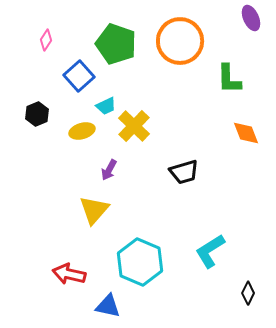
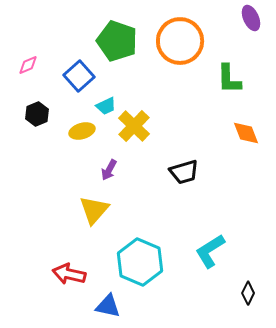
pink diamond: moved 18 px left, 25 px down; rotated 35 degrees clockwise
green pentagon: moved 1 px right, 3 px up
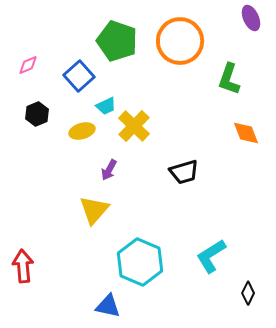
green L-shape: rotated 20 degrees clockwise
cyan L-shape: moved 1 px right, 5 px down
red arrow: moved 46 px left, 8 px up; rotated 72 degrees clockwise
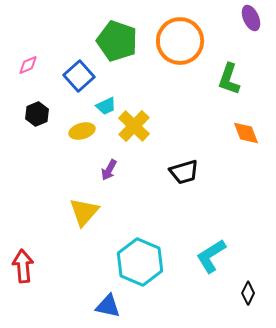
yellow triangle: moved 10 px left, 2 px down
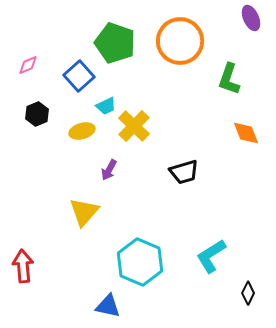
green pentagon: moved 2 px left, 2 px down
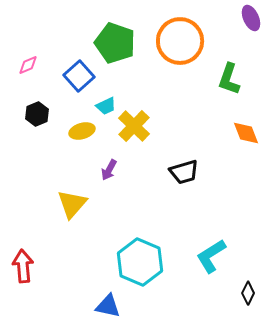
yellow triangle: moved 12 px left, 8 px up
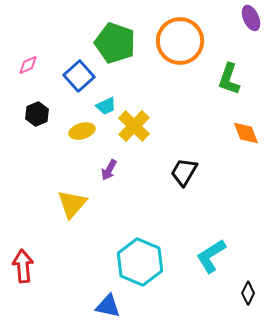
black trapezoid: rotated 136 degrees clockwise
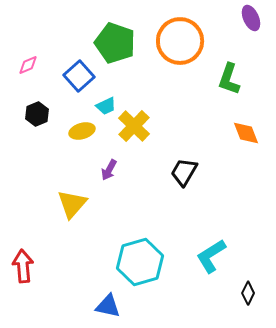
cyan hexagon: rotated 21 degrees clockwise
